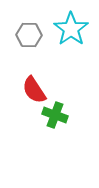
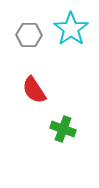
green cross: moved 8 px right, 14 px down
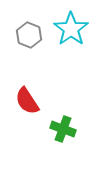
gray hexagon: rotated 20 degrees clockwise
red semicircle: moved 7 px left, 11 px down
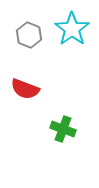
cyan star: moved 1 px right
red semicircle: moved 2 px left, 12 px up; rotated 36 degrees counterclockwise
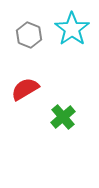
red semicircle: rotated 128 degrees clockwise
green cross: moved 12 px up; rotated 30 degrees clockwise
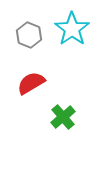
red semicircle: moved 6 px right, 6 px up
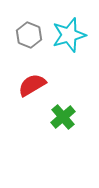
cyan star: moved 3 px left, 6 px down; rotated 20 degrees clockwise
red semicircle: moved 1 px right, 2 px down
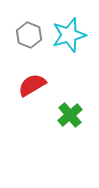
green cross: moved 7 px right, 2 px up
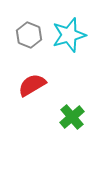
green cross: moved 2 px right, 2 px down
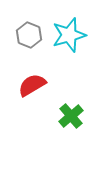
green cross: moved 1 px left, 1 px up
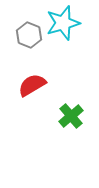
cyan star: moved 6 px left, 12 px up
